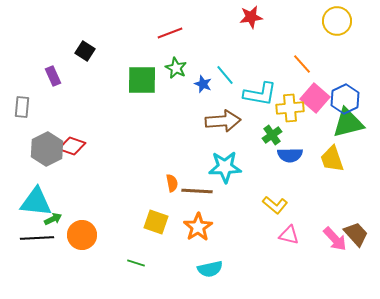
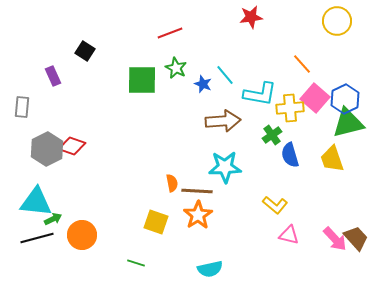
blue semicircle: rotated 75 degrees clockwise
orange star: moved 12 px up
brown trapezoid: moved 4 px down
black line: rotated 12 degrees counterclockwise
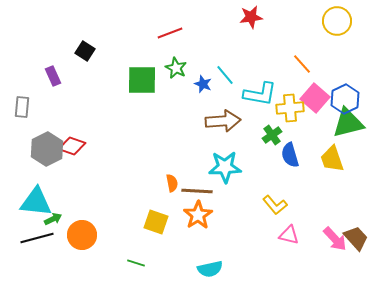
yellow L-shape: rotated 10 degrees clockwise
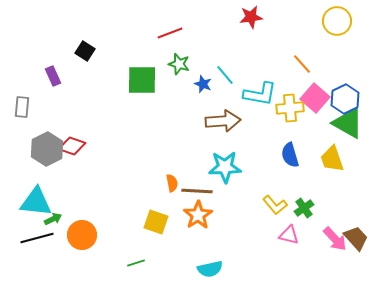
green star: moved 3 px right, 4 px up; rotated 10 degrees counterclockwise
green triangle: rotated 44 degrees clockwise
green cross: moved 32 px right, 73 px down
green line: rotated 36 degrees counterclockwise
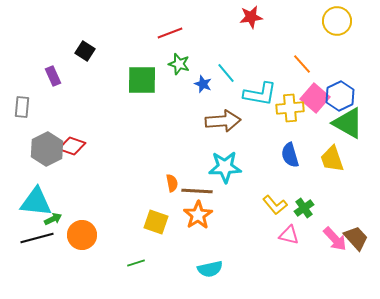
cyan line: moved 1 px right, 2 px up
blue hexagon: moved 5 px left, 3 px up
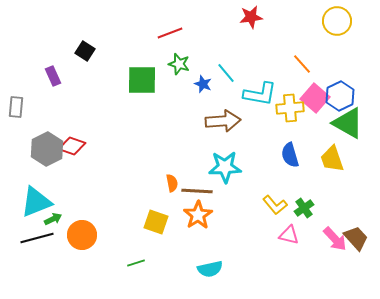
gray rectangle: moved 6 px left
cyan triangle: rotated 28 degrees counterclockwise
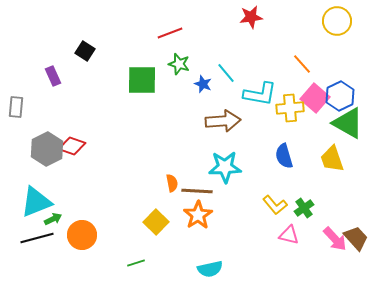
blue semicircle: moved 6 px left, 1 px down
yellow square: rotated 25 degrees clockwise
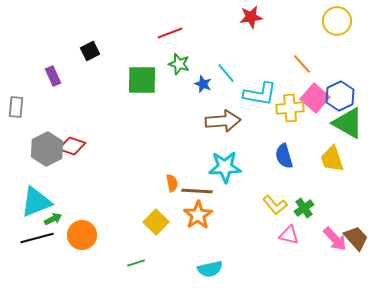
black square: moved 5 px right; rotated 30 degrees clockwise
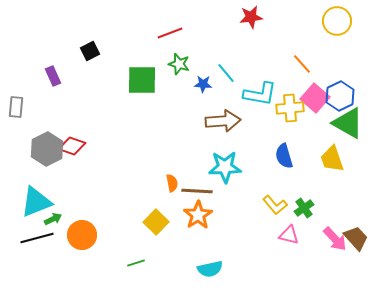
blue star: rotated 18 degrees counterclockwise
